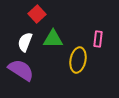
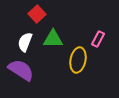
pink rectangle: rotated 21 degrees clockwise
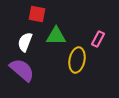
red square: rotated 36 degrees counterclockwise
green triangle: moved 3 px right, 3 px up
yellow ellipse: moved 1 px left
purple semicircle: moved 1 px right; rotated 8 degrees clockwise
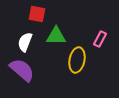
pink rectangle: moved 2 px right
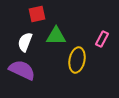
red square: rotated 24 degrees counterclockwise
pink rectangle: moved 2 px right
purple semicircle: rotated 16 degrees counterclockwise
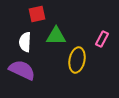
white semicircle: rotated 18 degrees counterclockwise
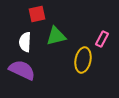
green triangle: rotated 15 degrees counterclockwise
yellow ellipse: moved 6 px right
